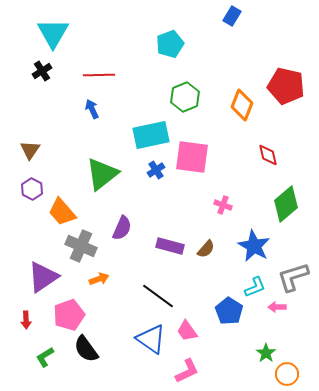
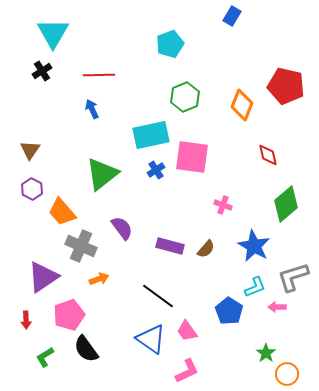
purple semicircle: rotated 60 degrees counterclockwise
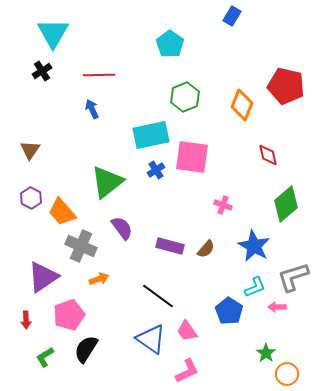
cyan pentagon: rotated 16 degrees counterclockwise
green triangle: moved 5 px right, 8 px down
purple hexagon: moved 1 px left, 9 px down
black semicircle: rotated 68 degrees clockwise
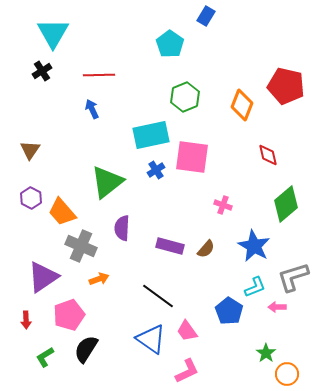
blue rectangle: moved 26 px left
purple semicircle: rotated 140 degrees counterclockwise
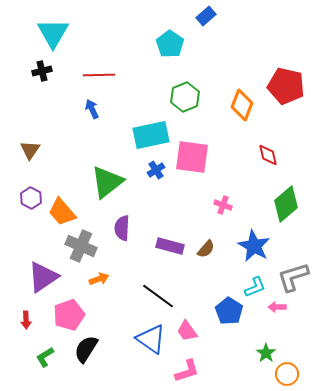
blue rectangle: rotated 18 degrees clockwise
black cross: rotated 18 degrees clockwise
pink L-shape: rotated 8 degrees clockwise
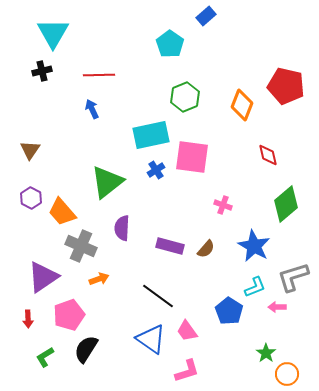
red arrow: moved 2 px right, 1 px up
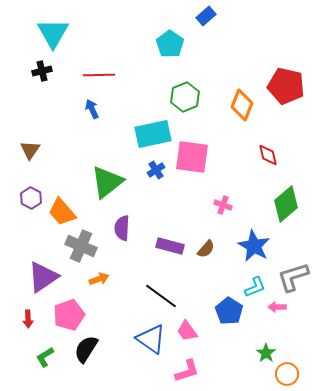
cyan rectangle: moved 2 px right, 1 px up
black line: moved 3 px right
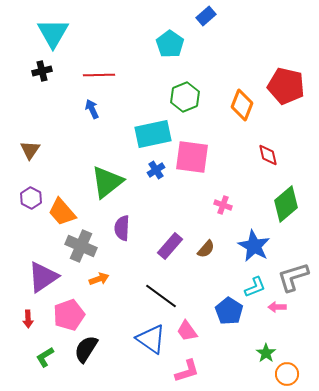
purple rectangle: rotated 64 degrees counterclockwise
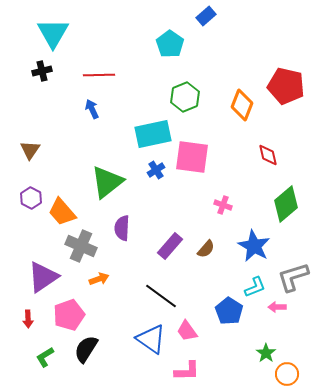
pink L-shape: rotated 16 degrees clockwise
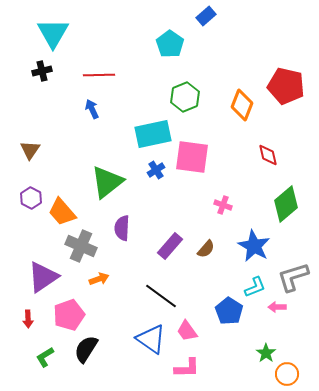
pink L-shape: moved 3 px up
